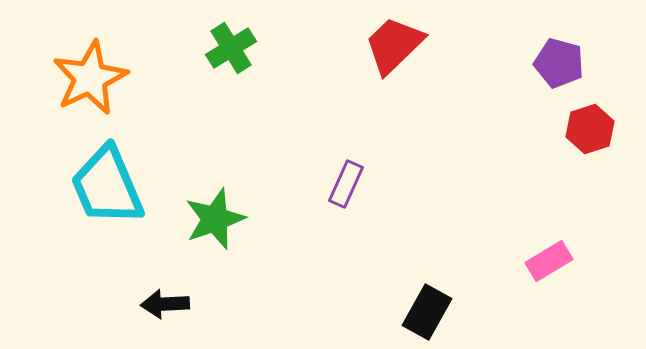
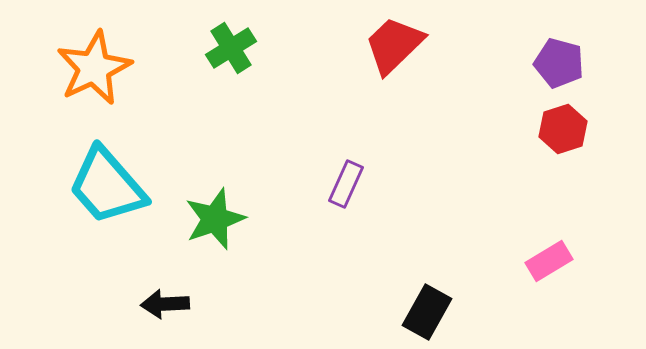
orange star: moved 4 px right, 10 px up
red hexagon: moved 27 px left
cyan trapezoid: rotated 18 degrees counterclockwise
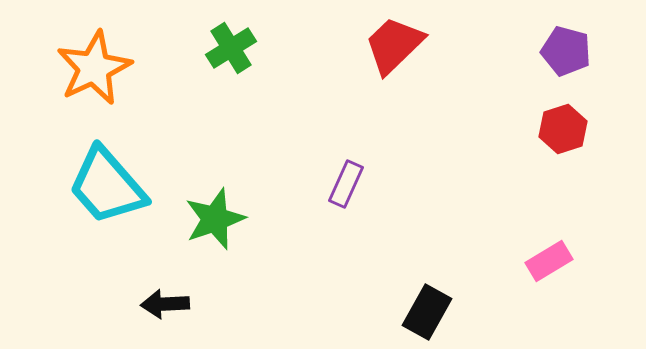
purple pentagon: moved 7 px right, 12 px up
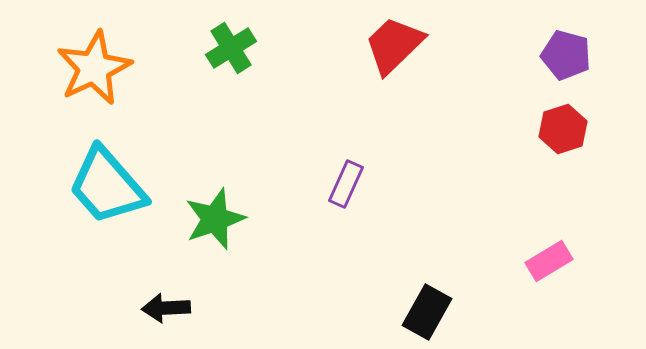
purple pentagon: moved 4 px down
black arrow: moved 1 px right, 4 px down
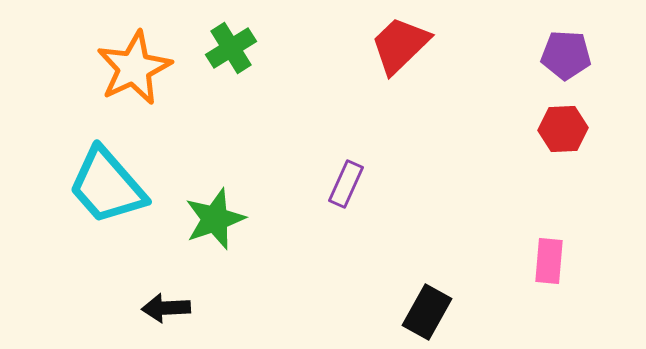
red trapezoid: moved 6 px right
purple pentagon: rotated 12 degrees counterclockwise
orange star: moved 40 px right
red hexagon: rotated 15 degrees clockwise
pink rectangle: rotated 54 degrees counterclockwise
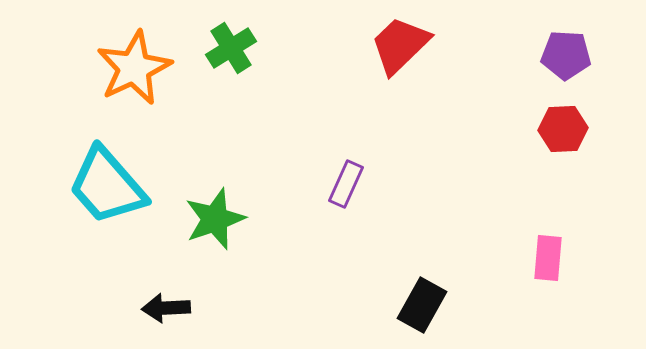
pink rectangle: moved 1 px left, 3 px up
black rectangle: moved 5 px left, 7 px up
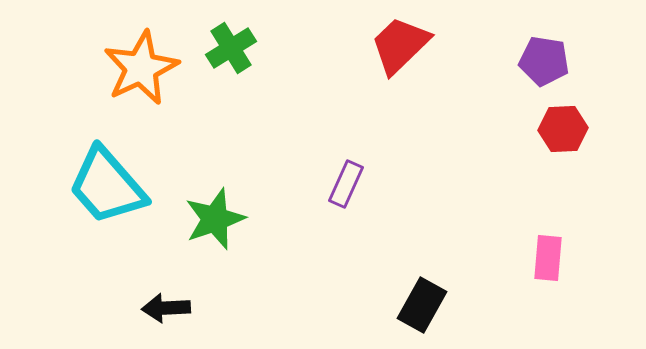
purple pentagon: moved 22 px left, 6 px down; rotated 6 degrees clockwise
orange star: moved 7 px right
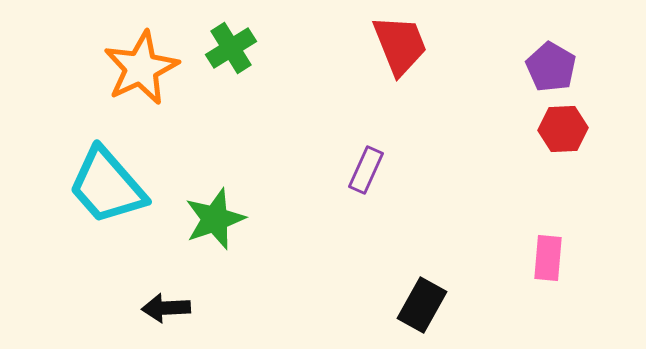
red trapezoid: rotated 112 degrees clockwise
purple pentagon: moved 7 px right, 6 px down; rotated 21 degrees clockwise
purple rectangle: moved 20 px right, 14 px up
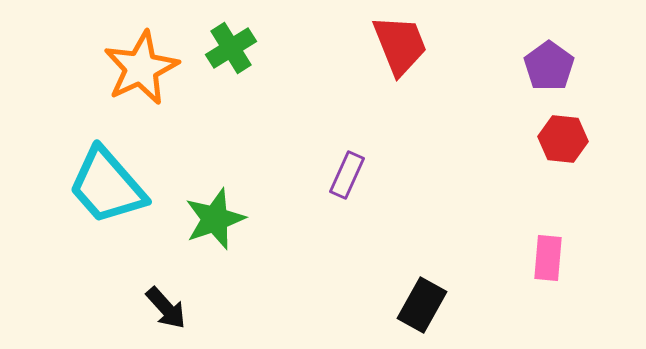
purple pentagon: moved 2 px left, 1 px up; rotated 6 degrees clockwise
red hexagon: moved 10 px down; rotated 9 degrees clockwise
purple rectangle: moved 19 px left, 5 px down
black arrow: rotated 129 degrees counterclockwise
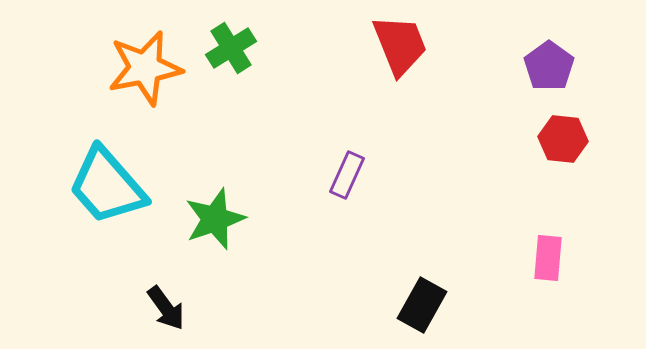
orange star: moved 4 px right; rotated 14 degrees clockwise
black arrow: rotated 6 degrees clockwise
